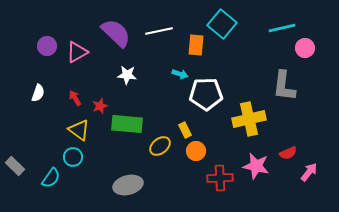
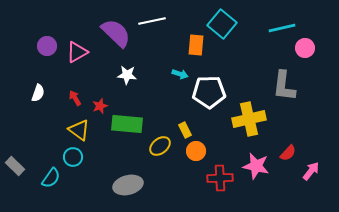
white line: moved 7 px left, 10 px up
white pentagon: moved 3 px right, 2 px up
red semicircle: rotated 24 degrees counterclockwise
pink arrow: moved 2 px right, 1 px up
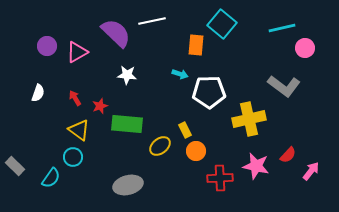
gray L-shape: rotated 60 degrees counterclockwise
red semicircle: moved 2 px down
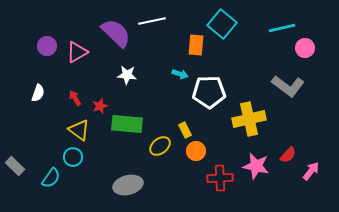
gray L-shape: moved 4 px right
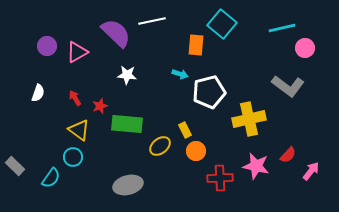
white pentagon: rotated 12 degrees counterclockwise
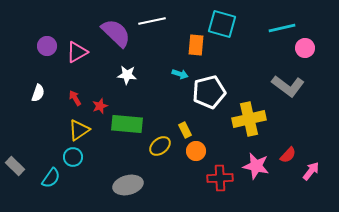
cyan square: rotated 24 degrees counterclockwise
yellow triangle: rotated 50 degrees clockwise
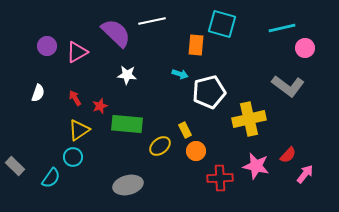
pink arrow: moved 6 px left, 3 px down
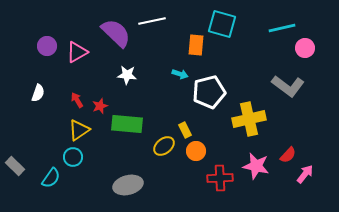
red arrow: moved 2 px right, 2 px down
yellow ellipse: moved 4 px right
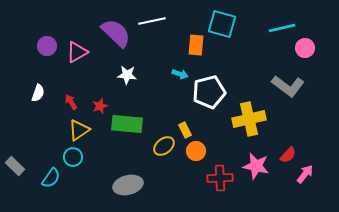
red arrow: moved 6 px left, 2 px down
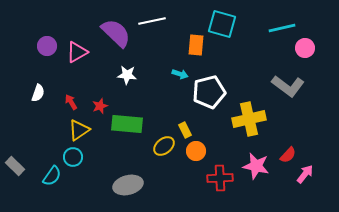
cyan semicircle: moved 1 px right, 2 px up
